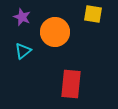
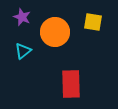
yellow square: moved 8 px down
red rectangle: rotated 8 degrees counterclockwise
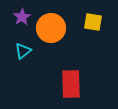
purple star: rotated 18 degrees clockwise
orange circle: moved 4 px left, 4 px up
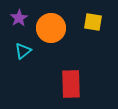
purple star: moved 3 px left, 1 px down
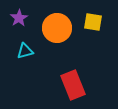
orange circle: moved 6 px right
cyan triangle: moved 2 px right; rotated 24 degrees clockwise
red rectangle: moved 2 px right, 1 px down; rotated 20 degrees counterclockwise
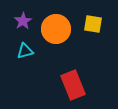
purple star: moved 4 px right, 3 px down
yellow square: moved 2 px down
orange circle: moved 1 px left, 1 px down
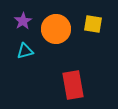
red rectangle: rotated 12 degrees clockwise
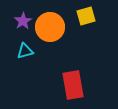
yellow square: moved 7 px left, 8 px up; rotated 24 degrees counterclockwise
orange circle: moved 6 px left, 2 px up
